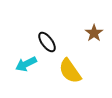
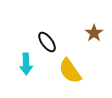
cyan arrow: rotated 65 degrees counterclockwise
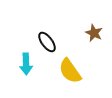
brown star: rotated 12 degrees counterclockwise
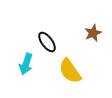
brown star: moved 1 px left; rotated 24 degrees clockwise
cyan arrow: rotated 20 degrees clockwise
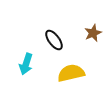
black ellipse: moved 7 px right, 2 px up
yellow semicircle: moved 1 px right, 2 px down; rotated 112 degrees clockwise
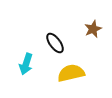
brown star: moved 4 px up
black ellipse: moved 1 px right, 3 px down
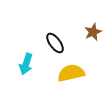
brown star: moved 3 px down
